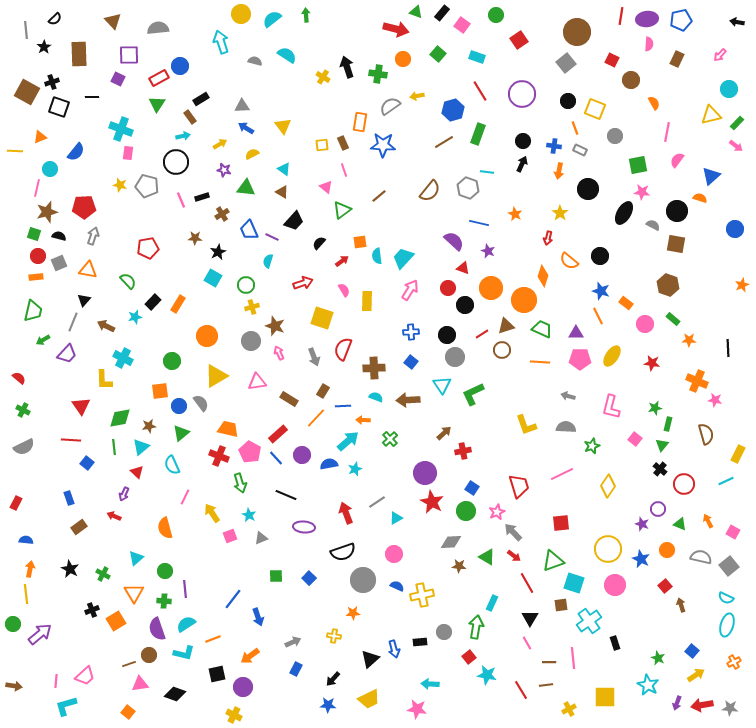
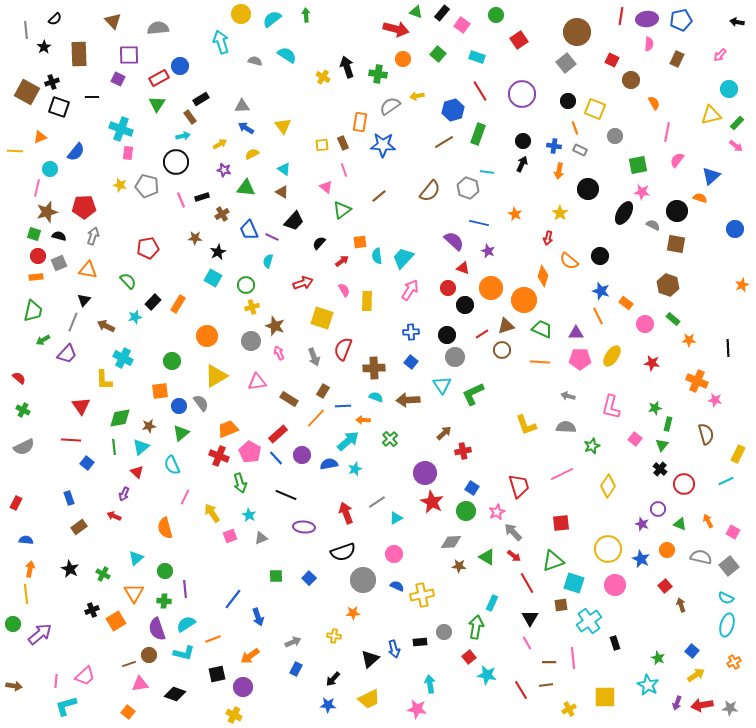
orange trapezoid at (228, 429): rotated 35 degrees counterclockwise
cyan arrow at (430, 684): rotated 78 degrees clockwise
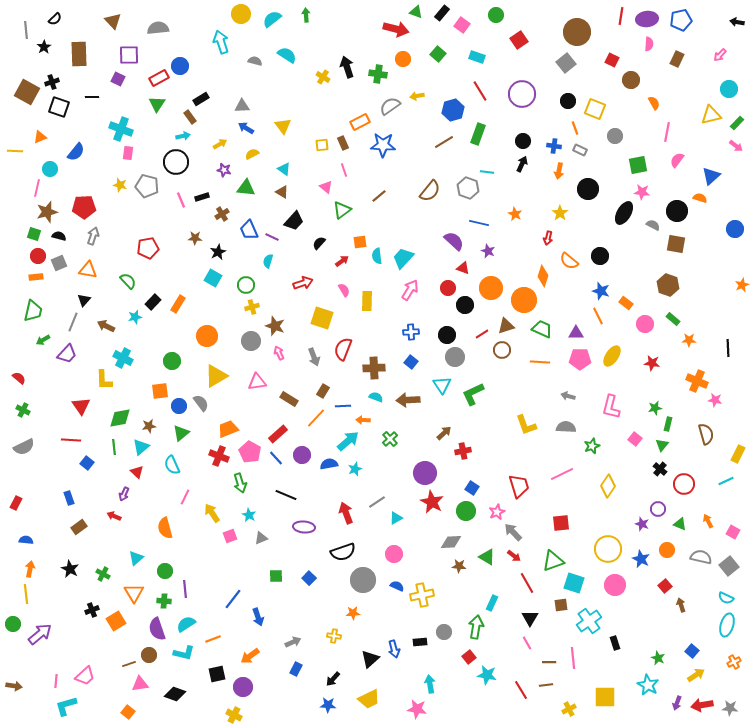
orange rectangle at (360, 122): rotated 54 degrees clockwise
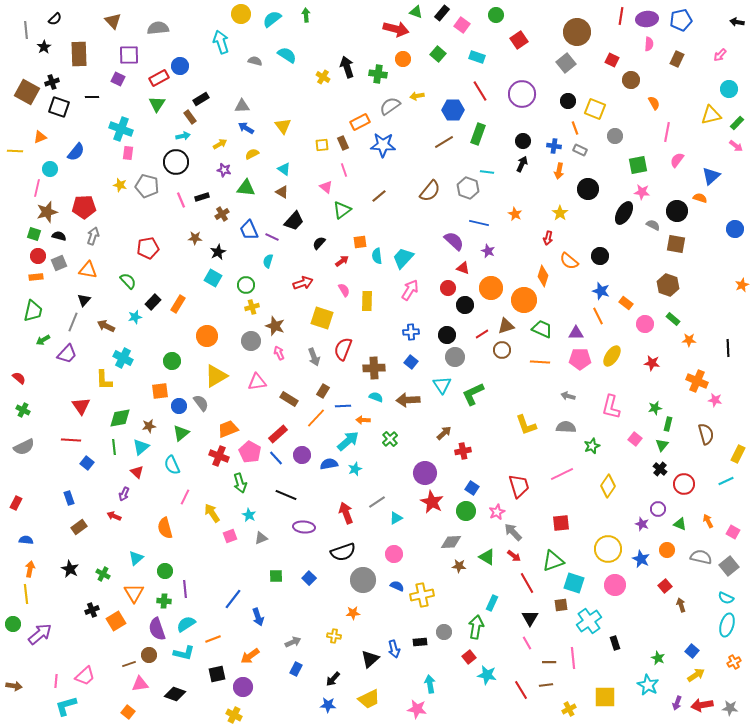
blue hexagon at (453, 110): rotated 15 degrees clockwise
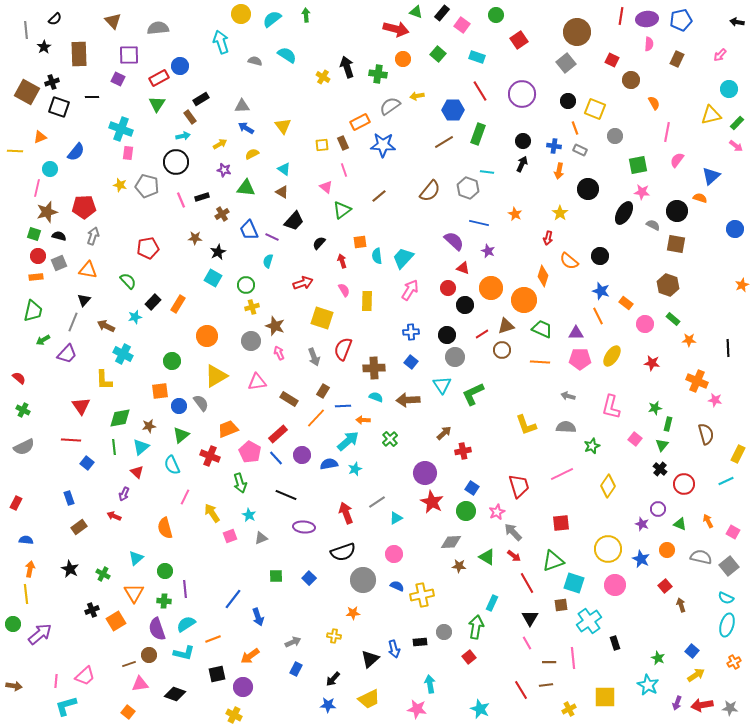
red arrow at (342, 261): rotated 72 degrees counterclockwise
cyan cross at (123, 358): moved 4 px up
green triangle at (181, 433): moved 2 px down
red cross at (219, 456): moved 9 px left
cyan star at (487, 675): moved 7 px left, 34 px down; rotated 12 degrees clockwise
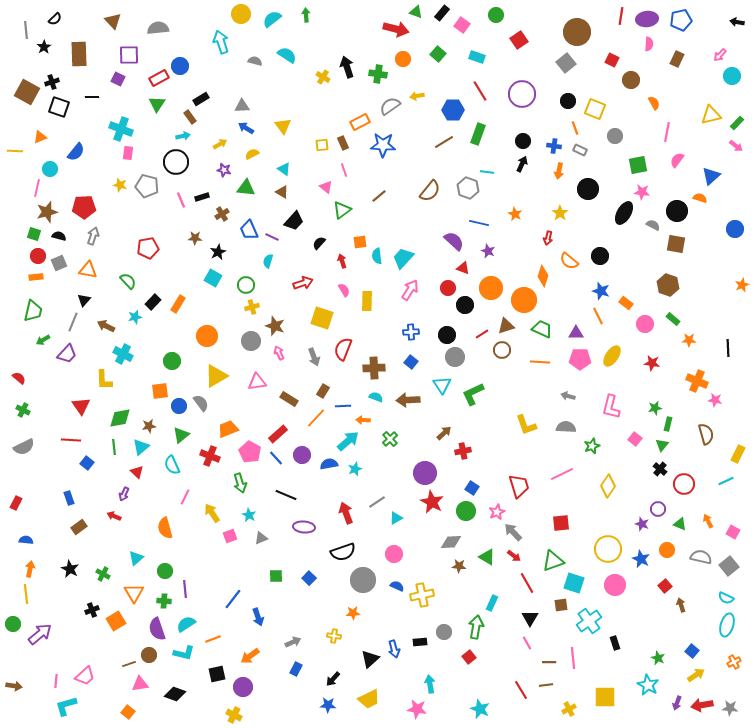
cyan circle at (729, 89): moved 3 px right, 13 px up
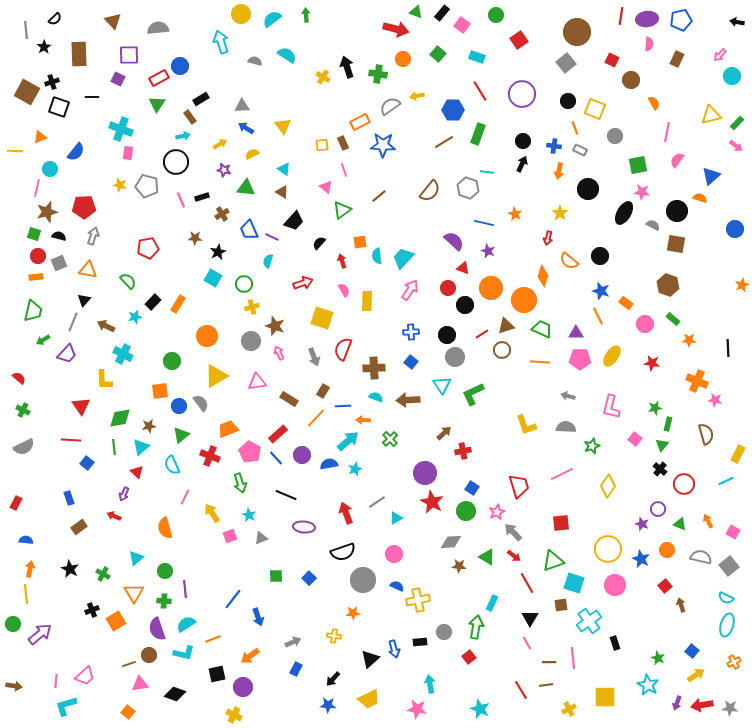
blue line at (479, 223): moved 5 px right
green circle at (246, 285): moved 2 px left, 1 px up
yellow cross at (422, 595): moved 4 px left, 5 px down
